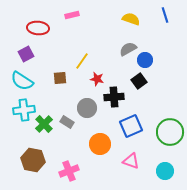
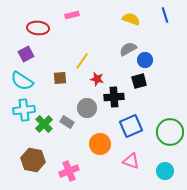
black square: rotated 21 degrees clockwise
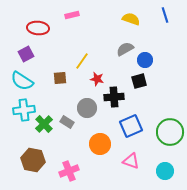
gray semicircle: moved 3 px left
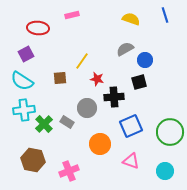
black square: moved 1 px down
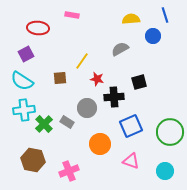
pink rectangle: rotated 24 degrees clockwise
yellow semicircle: rotated 24 degrees counterclockwise
gray semicircle: moved 5 px left
blue circle: moved 8 px right, 24 px up
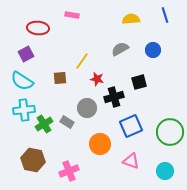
blue circle: moved 14 px down
black cross: rotated 12 degrees counterclockwise
green cross: rotated 12 degrees clockwise
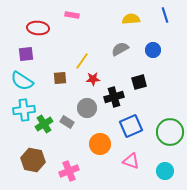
purple square: rotated 21 degrees clockwise
red star: moved 4 px left; rotated 16 degrees counterclockwise
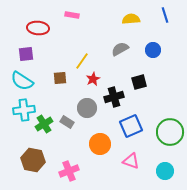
red star: rotated 24 degrees counterclockwise
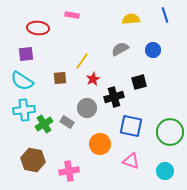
blue square: rotated 35 degrees clockwise
pink cross: rotated 12 degrees clockwise
